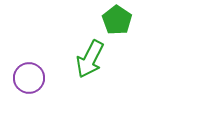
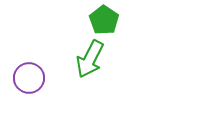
green pentagon: moved 13 px left
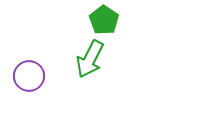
purple circle: moved 2 px up
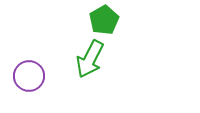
green pentagon: rotated 8 degrees clockwise
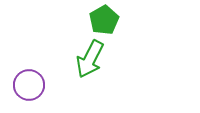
purple circle: moved 9 px down
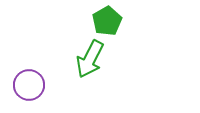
green pentagon: moved 3 px right, 1 px down
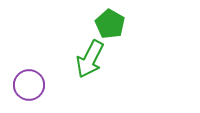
green pentagon: moved 3 px right, 3 px down; rotated 12 degrees counterclockwise
